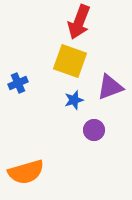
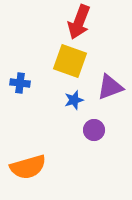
blue cross: moved 2 px right; rotated 30 degrees clockwise
orange semicircle: moved 2 px right, 5 px up
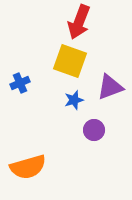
blue cross: rotated 30 degrees counterclockwise
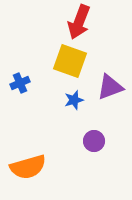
purple circle: moved 11 px down
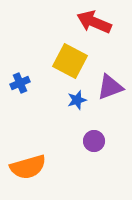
red arrow: moved 15 px right; rotated 92 degrees clockwise
yellow square: rotated 8 degrees clockwise
blue star: moved 3 px right
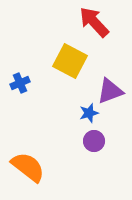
red arrow: rotated 24 degrees clockwise
purple triangle: moved 4 px down
blue star: moved 12 px right, 13 px down
orange semicircle: rotated 126 degrees counterclockwise
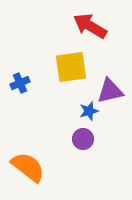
red arrow: moved 4 px left, 4 px down; rotated 16 degrees counterclockwise
yellow square: moved 1 px right, 6 px down; rotated 36 degrees counterclockwise
purple triangle: rotated 8 degrees clockwise
blue star: moved 2 px up
purple circle: moved 11 px left, 2 px up
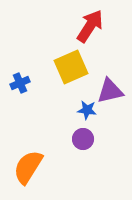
red arrow: rotated 92 degrees clockwise
yellow square: rotated 16 degrees counterclockwise
blue star: moved 2 px left, 1 px up; rotated 24 degrees clockwise
orange semicircle: rotated 96 degrees counterclockwise
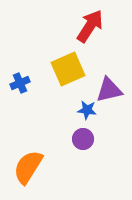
yellow square: moved 3 px left, 2 px down
purple triangle: moved 1 px left, 1 px up
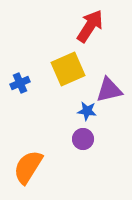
blue star: moved 1 px down
